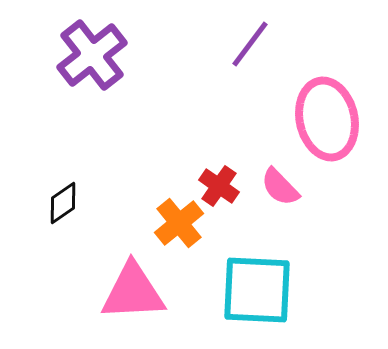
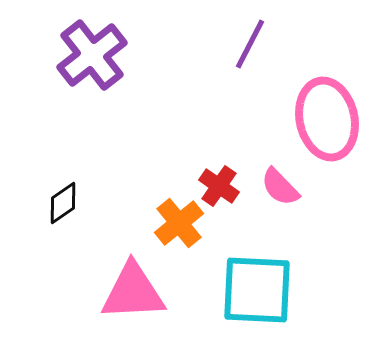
purple line: rotated 10 degrees counterclockwise
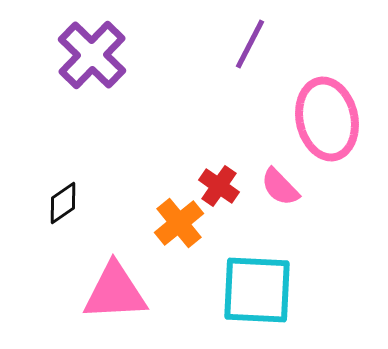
purple cross: rotated 8 degrees counterclockwise
pink triangle: moved 18 px left
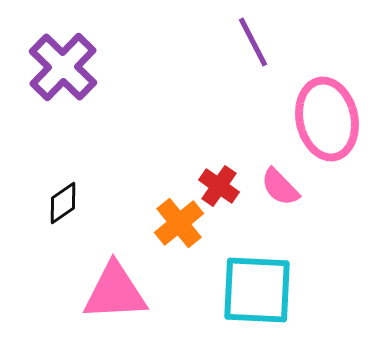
purple line: moved 3 px right, 2 px up; rotated 54 degrees counterclockwise
purple cross: moved 29 px left, 12 px down
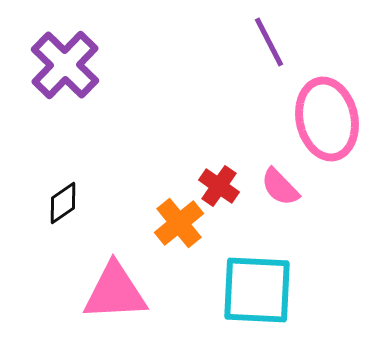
purple line: moved 16 px right
purple cross: moved 2 px right, 2 px up
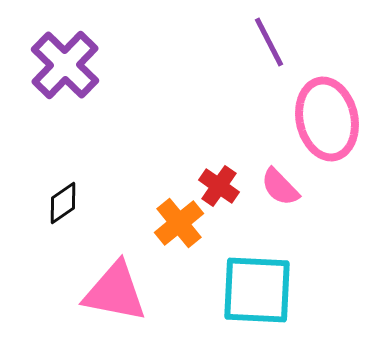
pink triangle: rotated 14 degrees clockwise
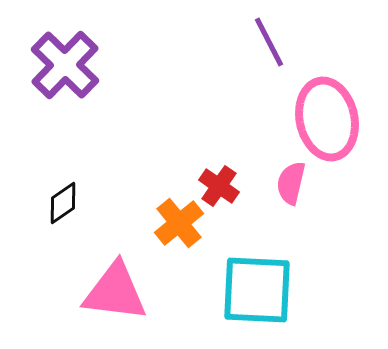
pink semicircle: moved 11 px right, 4 px up; rotated 57 degrees clockwise
pink triangle: rotated 4 degrees counterclockwise
